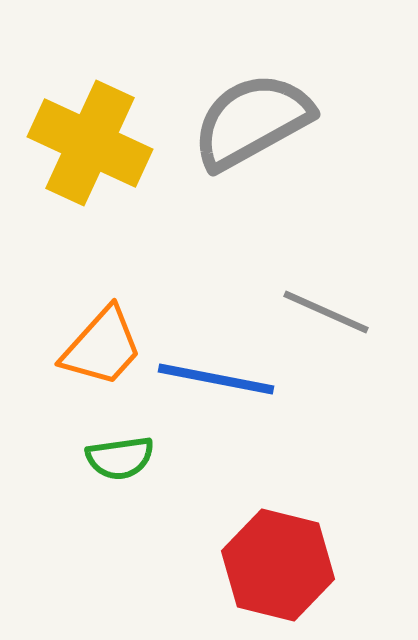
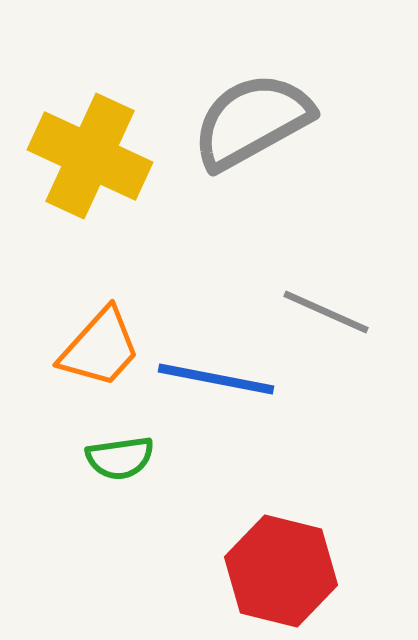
yellow cross: moved 13 px down
orange trapezoid: moved 2 px left, 1 px down
red hexagon: moved 3 px right, 6 px down
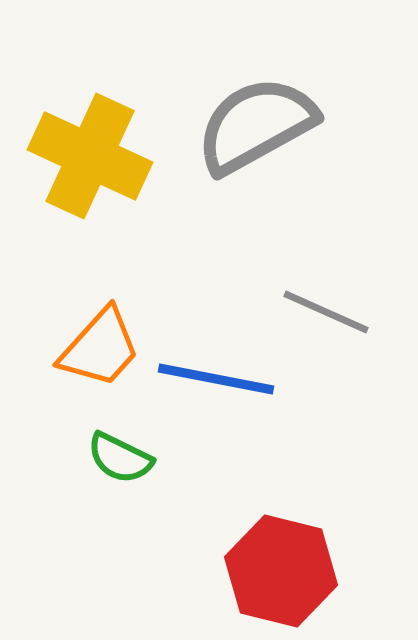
gray semicircle: moved 4 px right, 4 px down
green semicircle: rotated 34 degrees clockwise
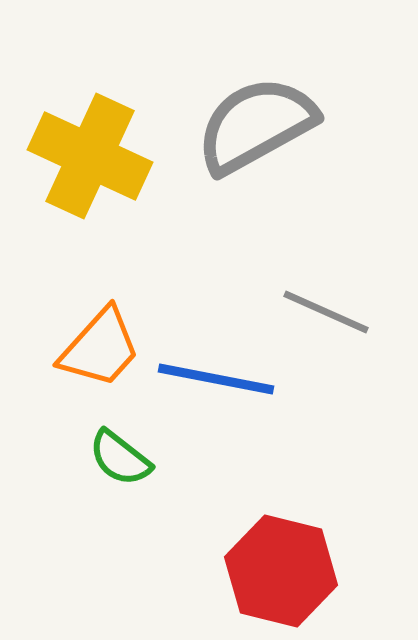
green semicircle: rotated 12 degrees clockwise
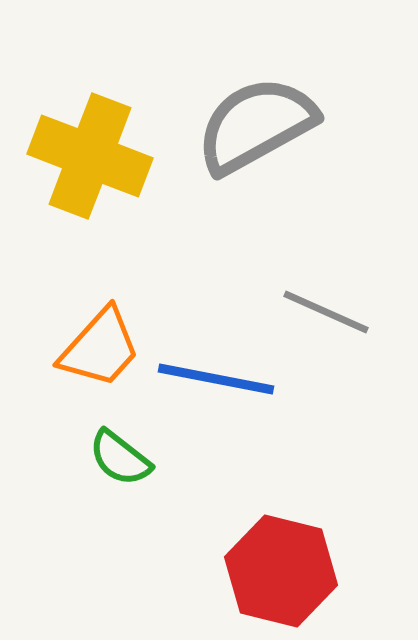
yellow cross: rotated 4 degrees counterclockwise
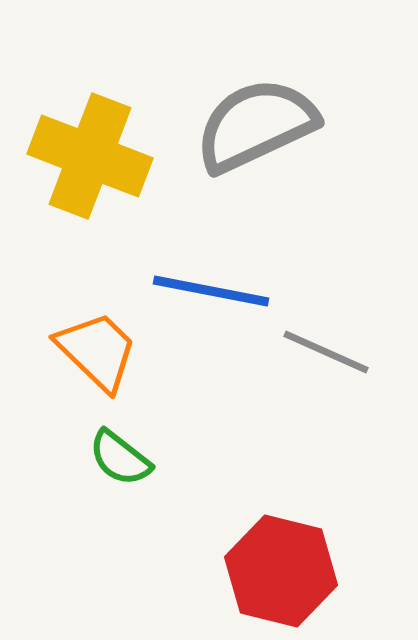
gray semicircle: rotated 4 degrees clockwise
gray line: moved 40 px down
orange trapezoid: moved 3 px left, 3 px down; rotated 88 degrees counterclockwise
blue line: moved 5 px left, 88 px up
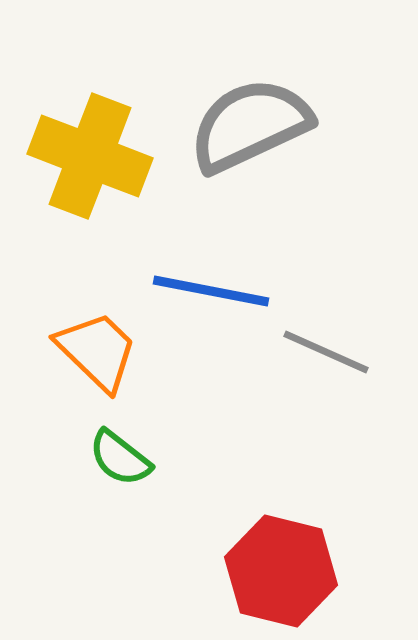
gray semicircle: moved 6 px left
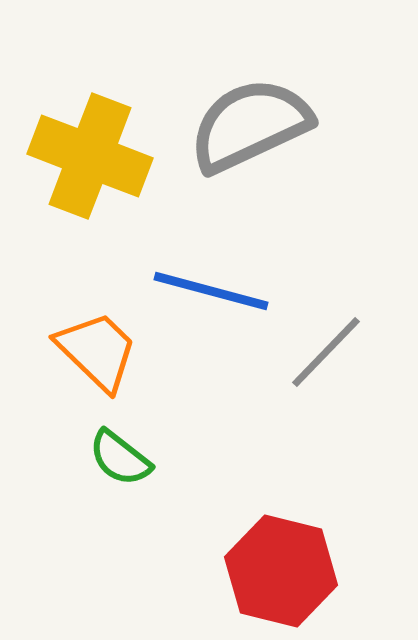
blue line: rotated 4 degrees clockwise
gray line: rotated 70 degrees counterclockwise
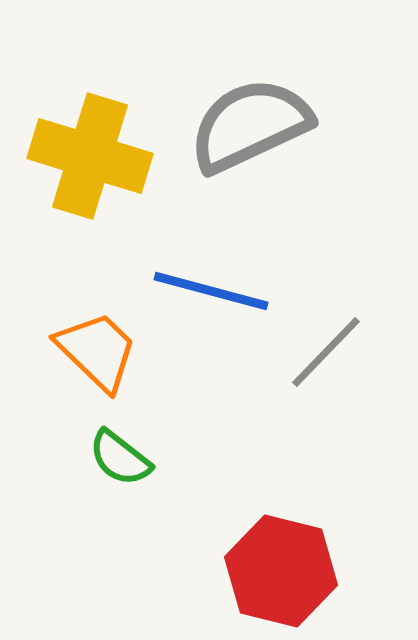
yellow cross: rotated 4 degrees counterclockwise
